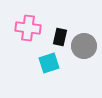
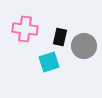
pink cross: moved 3 px left, 1 px down
cyan square: moved 1 px up
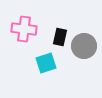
pink cross: moved 1 px left
cyan square: moved 3 px left, 1 px down
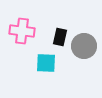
pink cross: moved 2 px left, 2 px down
cyan square: rotated 20 degrees clockwise
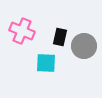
pink cross: rotated 15 degrees clockwise
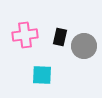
pink cross: moved 3 px right, 4 px down; rotated 30 degrees counterclockwise
cyan square: moved 4 px left, 12 px down
